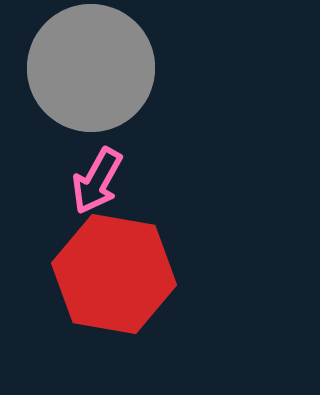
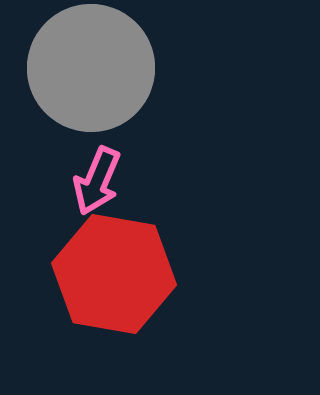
pink arrow: rotated 6 degrees counterclockwise
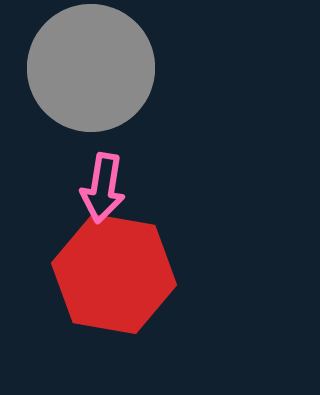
pink arrow: moved 6 px right, 7 px down; rotated 14 degrees counterclockwise
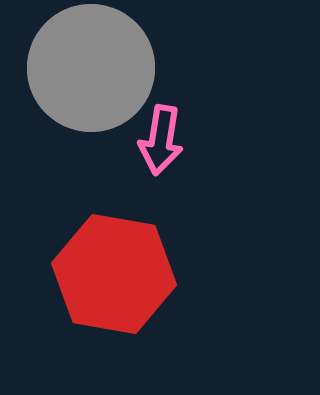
pink arrow: moved 58 px right, 48 px up
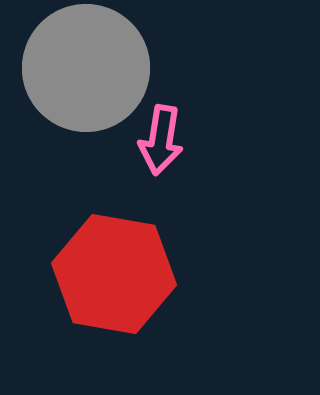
gray circle: moved 5 px left
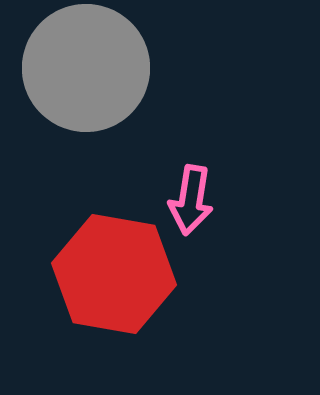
pink arrow: moved 30 px right, 60 px down
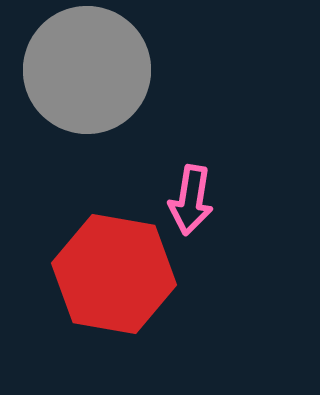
gray circle: moved 1 px right, 2 px down
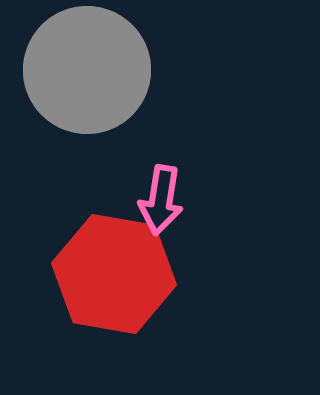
pink arrow: moved 30 px left
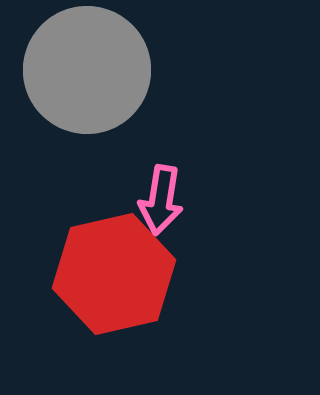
red hexagon: rotated 23 degrees counterclockwise
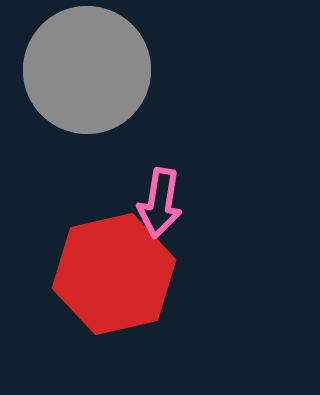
pink arrow: moved 1 px left, 3 px down
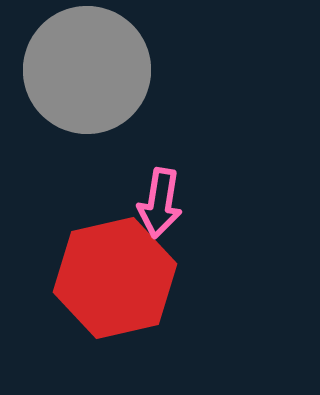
red hexagon: moved 1 px right, 4 px down
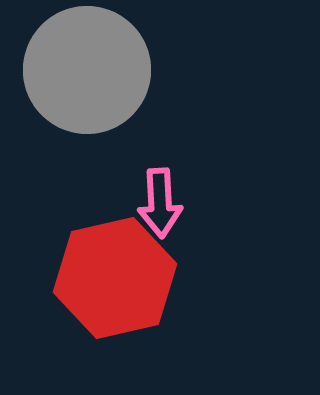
pink arrow: rotated 12 degrees counterclockwise
